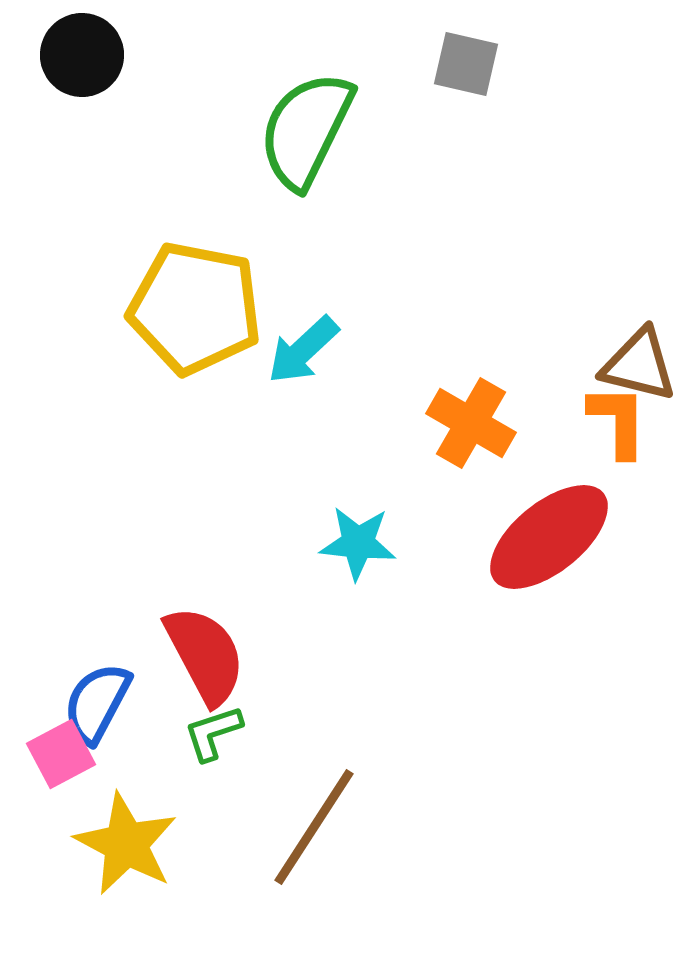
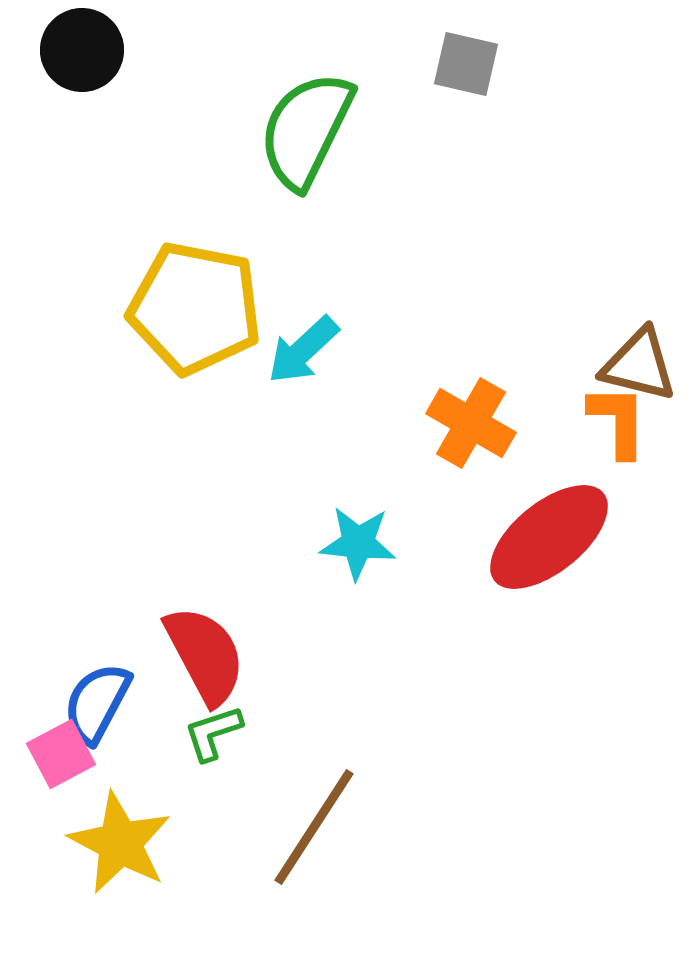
black circle: moved 5 px up
yellow star: moved 6 px left, 1 px up
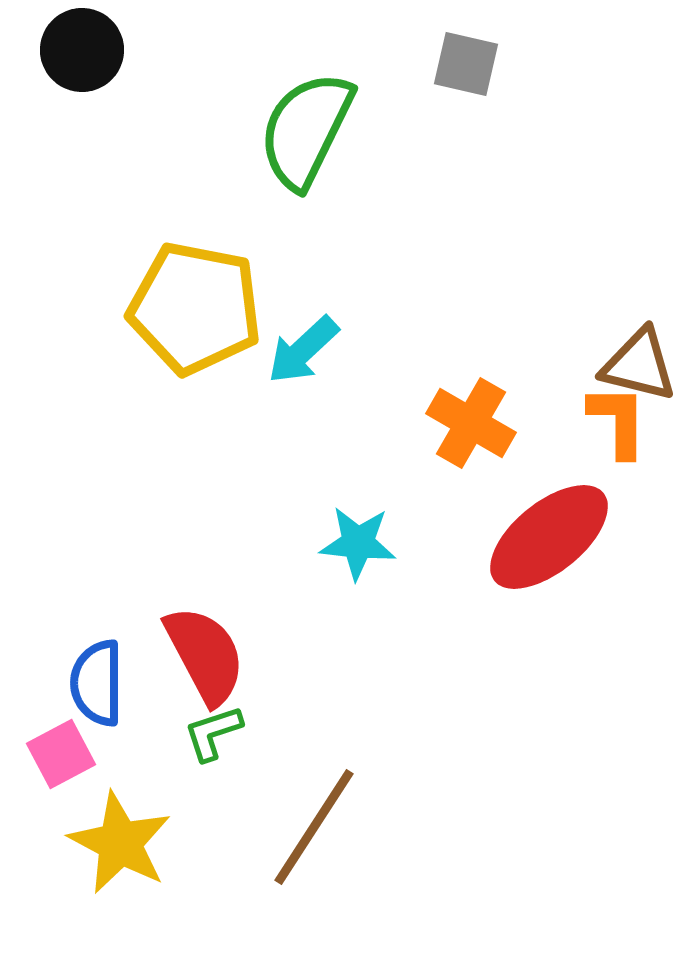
blue semicircle: moved 20 px up; rotated 28 degrees counterclockwise
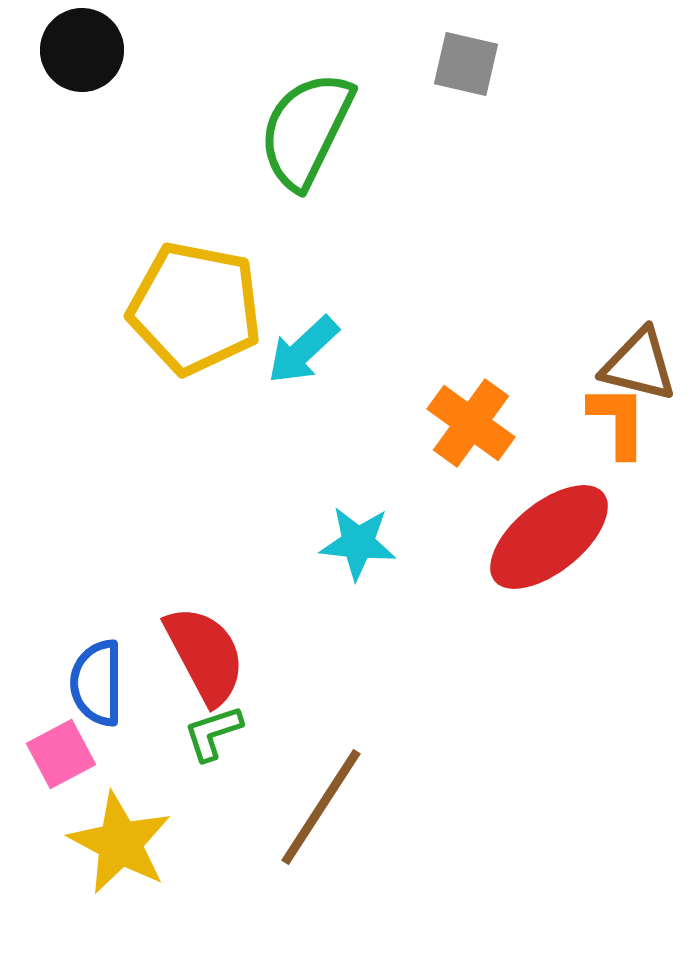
orange cross: rotated 6 degrees clockwise
brown line: moved 7 px right, 20 px up
